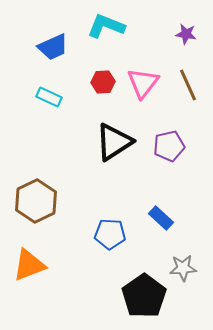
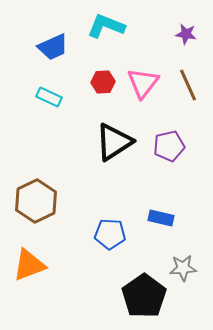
blue rectangle: rotated 30 degrees counterclockwise
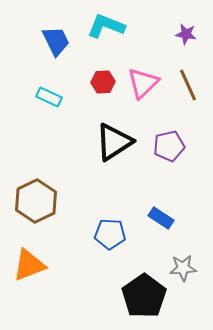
blue trapezoid: moved 3 px right, 6 px up; rotated 92 degrees counterclockwise
pink triangle: rotated 8 degrees clockwise
blue rectangle: rotated 20 degrees clockwise
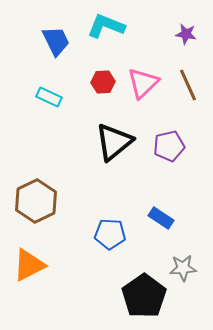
black triangle: rotated 6 degrees counterclockwise
orange triangle: rotated 6 degrees counterclockwise
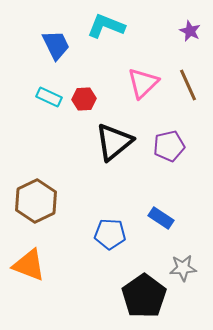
purple star: moved 4 px right, 3 px up; rotated 15 degrees clockwise
blue trapezoid: moved 4 px down
red hexagon: moved 19 px left, 17 px down
orange triangle: rotated 48 degrees clockwise
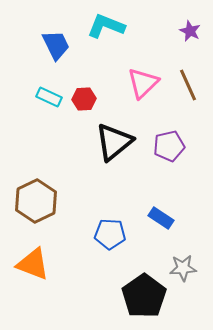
orange triangle: moved 4 px right, 1 px up
